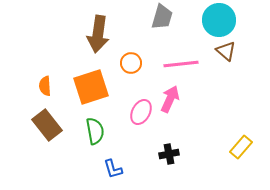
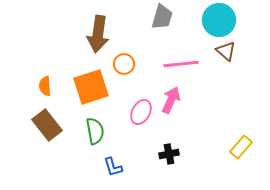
orange circle: moved 7 px left, 1 px down
pink arrow: moved 1 px right, 1 px down
blue L-shape: moved 2 px up
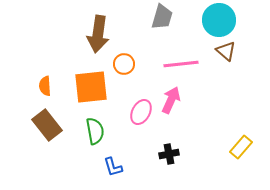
orange square: rotated 12 degrees clockwise
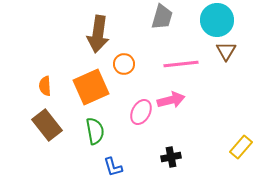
cyan circle: moved 2 px left
brown triangle: rotated 20 degrees clockwise
orange square: rotated 18 degrees counterclockwise
pink arrow: rotated 52 degrees clockwise
black cross: moved 2 px right, 3 px down
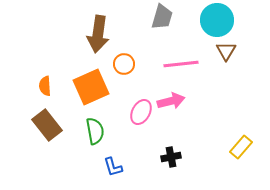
pink arrow: moved 1 px down
